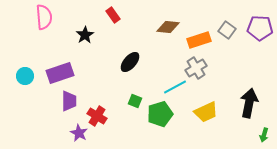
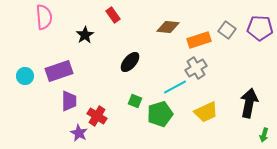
purple rectangle: moved 1 px left, 2 px up
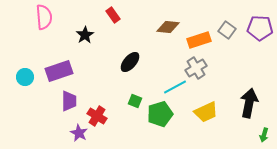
cyan circle: moved 1 px down
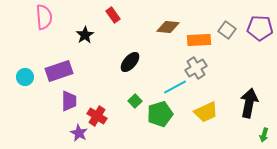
orange rectangle: rotated 15 degrees clockwise
green square: rotated 24 degrees clockwise
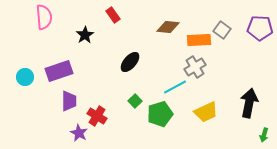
gray square: moved 5 px left
gray cross: moved 1 px left, 1 px up
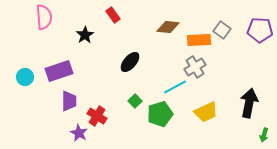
purple pentagon: moved 2 px down
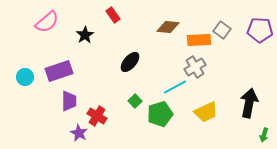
pink semicircle: moved 3 px right, 5 px down; rotated 55 degrees clockwise
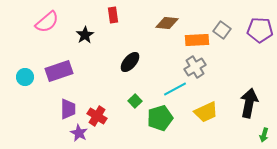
red rectangle: rotated 28 degrees clockwise
brown diamond: moved 1 px left, 4 px up
orange rectangle: moved 2 px left
cyan line: moved 2 px down
purple trapezoid: moved 1 px left, 8 px down
green pentagon: moved 4 px down
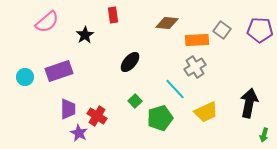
cyan line: rotated 75 degrees clockwise
